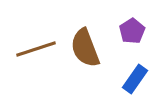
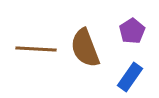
brown line: rotated 21 degrees clockwise
blue rectangle: moved 5 px left, 2 px up
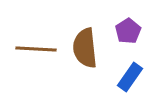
purple pentagon: moved 4 px left
brown semicircle: rotated 15 degrees clockwise
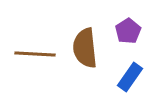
brown line: moved 1 px left, 5 px down
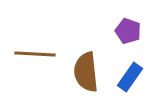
purple pentagon: rotated 20 degrees counterclockwise
brown semicircle: moved 1 px right, 24 px down
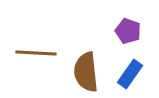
brown line: moved 1 px right, 1 px up
blue rectangle: moved 3 px up
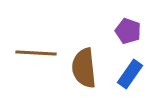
brown semicircle: moved 2 px left, 4 px up
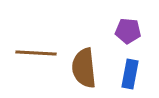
purple pentagon: rotated 15 degrees counterclockwise
blue rectangle: rotated 24 degrees counterclockwise
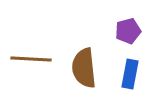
purple pentagon: rotated 20 degrees counterclockwise
brown line: moved 5 px left, 6 px down
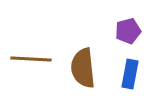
brown semicircle: moved 1 px left
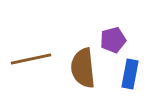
purple pentagon: moved 15 px left, 9 px down
brown line: rotated 15 degrees counterclockwise
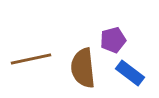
blue rectangle: moved 1 px up; rotated 64 degrees counterclockwise
